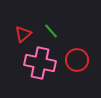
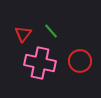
red triangle: rotated 12 degrees counterclockwise
red circle: moved 3 px right, 1 px down
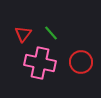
green line: moved 2 px down
red circle: moved 1 px right, 1 px down
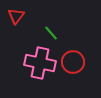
red triangle: moved 7 px left, 18 px up
red circle: moved 8 px left
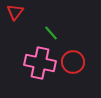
red triangle: moved 1 px left, 4 px up
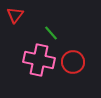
red triangle: moved 3 px down
pink cross: moved 1 px left, 3 px up
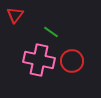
green line: moved 1 px up; rotated 14 degrees counterclockwise
red circle: moved 1 px left, 1 px up
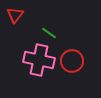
green line: moved 2 px left, 1 px down
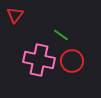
green line: moved 12 px right, 2 px down
